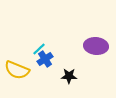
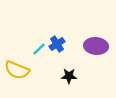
blue cross: moved 12 px right, 15 px up
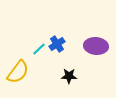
yellow semicircle: moved 1 px right, 2 px down; rotated 75 degrees counterclockwise
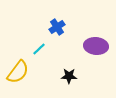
blue cross: moved 17 px up
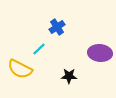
purple ellipse: moved 4 px right, 7 px down
yellow semicircle: moved 2 px right, 3 px up; rotated 80 degrees clockwise
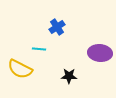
cyan line: rotated 48 degrees clockwise
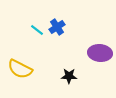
cyan line: moved 2 px left, 19 px up; rotated 32 degrees clockwise
